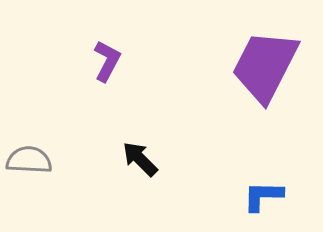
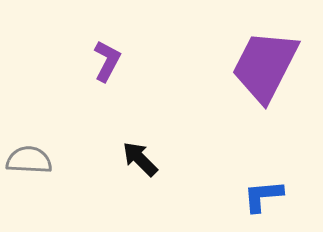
blue L-shape: rotated 6 degrees counterclockwise
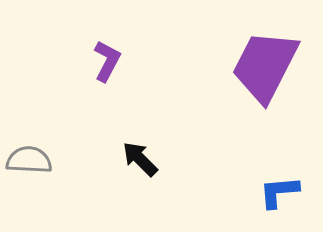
blue L-shape: moved 16 px right, 4 px up
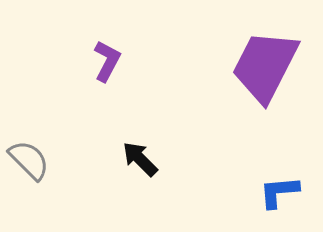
gray semicircle: rotated 42 degrees clockwise
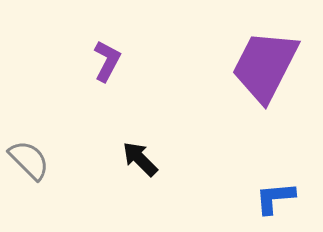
blue L-shape: moved 4 px left, 6 px down
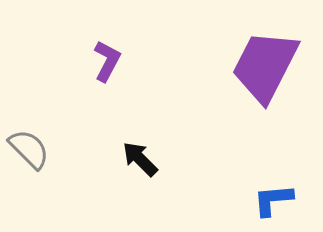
gray semicircle: moved 11 px up
blue L-shape: moved 2 px left, 2 px down
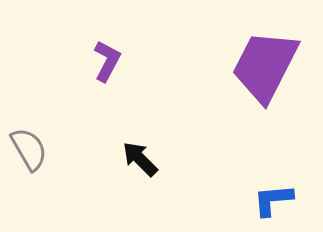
gray semicircle: rotated 15 degrees clockwise
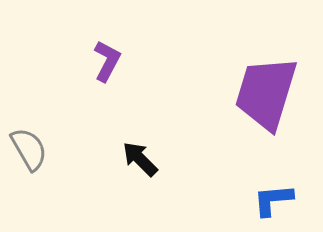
purple trapezoid: moved 1 px right, 27 px down; rotated 10 degrees counterclockwise
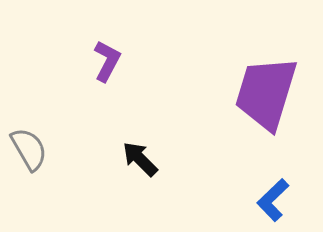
blue L-shape: rotated 39 degrees counterclockwise
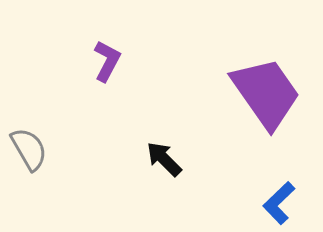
purple trapezoid: rotated 128 degrees clockwise
black arrow: moved 24 px right
blue L-shape: moved 6 px right, 3 px down
